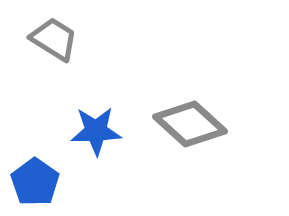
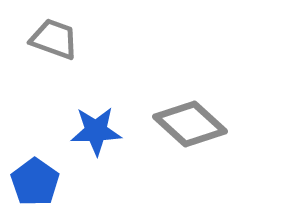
gray trapezoid: rotated 12 degrees counterclockwise
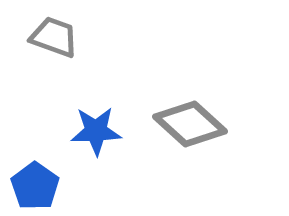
gray trapezoid: moved 2 px up
blue pentagon: moved 4 px down
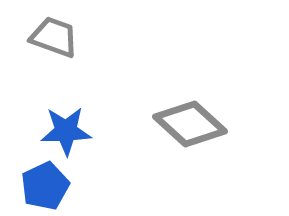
blue star: moved 30 px left
blue pentagon: moved 10 px right; rotated 12 degrees clockwise
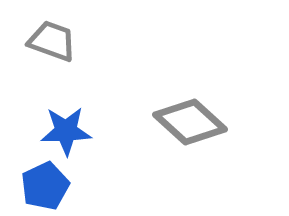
gray trapezoid: moved 2 px left, 4 px down
gray diamond: moved 2 px up
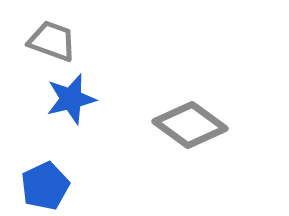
gray diamond: moved 3 px down; rotated 6 degrees counterclockwise
blue star: moved 5 px right, 32 px up; rotated 12 degrees counterclockwise
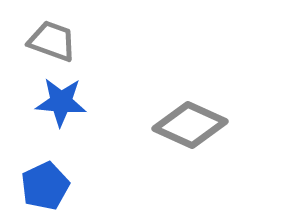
blue star: moved 10 px left, 3 px down; rotated 18 degrees clockwise
gray diamond: rotated 12 degrees counterclockwise
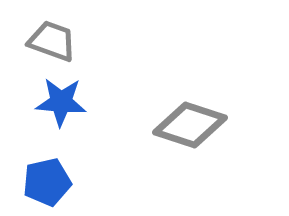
gray diamond: rotated 6 degrees counterclockwise
blue pentagon: moved 2 px right, 4 px up; rotated 12 degrees clockwise
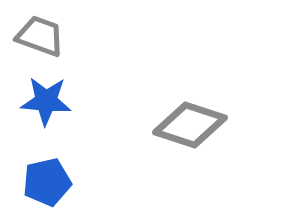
gray trapezoid: moved 12 px left, 5 px up
blue star: moved 15 px left, 1 px up
